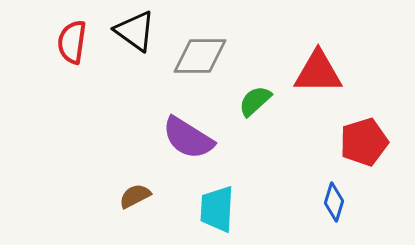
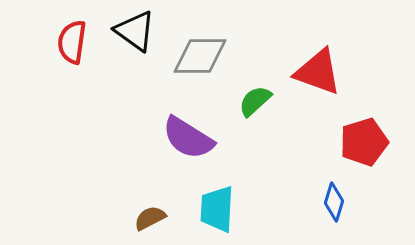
red triangle: rotated 20 degrees clockwise
brown semicircle: moved 15 px right, 22 px down
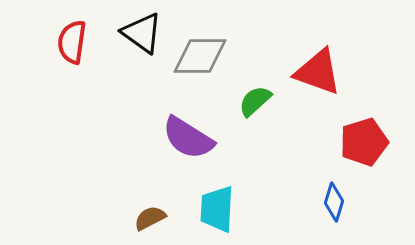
black triangle: moved 7 px right, 2 px down
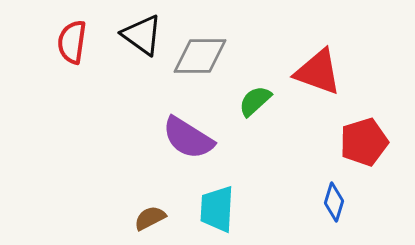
black triangle: moved 2 px down
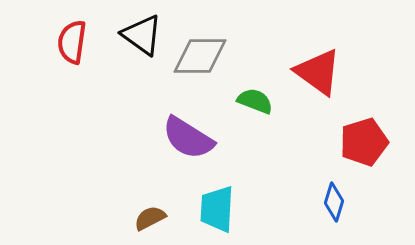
red triangle: rotated 16 degrees clockwise
green semicircle: rotated 63 degrees clockwise
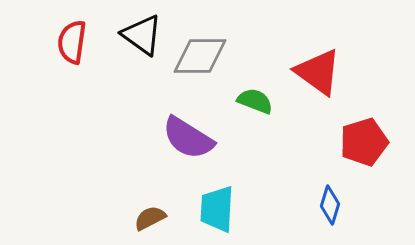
blue diamond: moved 4 px left, 3 px down
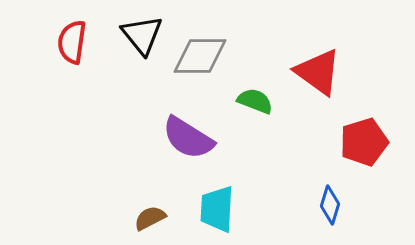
black triangle: rotated 15 degrees clockwise
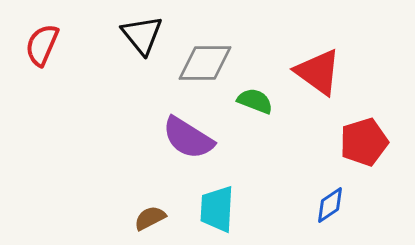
red semicircle: moved 30 px left, 3 px down; rotated 15 degrees clockwise
gray diamond: moved 5 px right, 7 px down
blue diamond: rotated 39 degrees clockwise
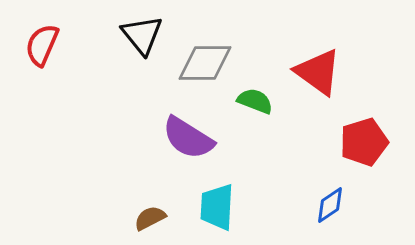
cyan trapezoid: moved 2 px up
